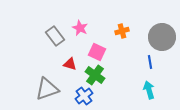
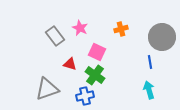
orange cross: moved 1 px left, 2 px up
blue cross: moved 1 px right; rotated 24 degrees clockwise
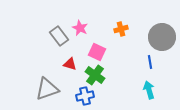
gray rectangle: moved 4 px right
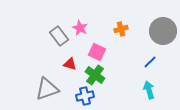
gray circle: moved 1 px right, 6 px up
blue line: rotated 56 degrees clockwise
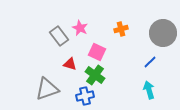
gray circle: moved 2 px down
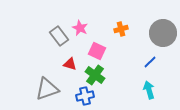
pink square: moved 1 px up
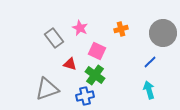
gray rectangle: moved 5 px left, 2 px down
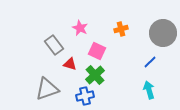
gray rectangle: moved 7 px down
green cross: rotated 12 degrees clockwise
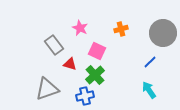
cyan arrow: rotated 18 degrees counterclockwise
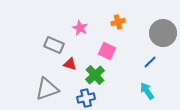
orange cross: moved 3 px left, 7 px up
gray rectangle: rotated 30 degrees counterclockwise
pink square: moved 10 px right
cyan arrow: moved 2 px left, 1 px down
blue cross: moved 1 px right, 2 px down
